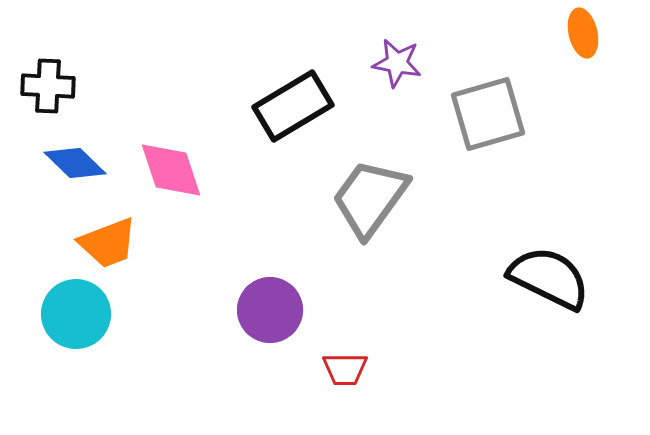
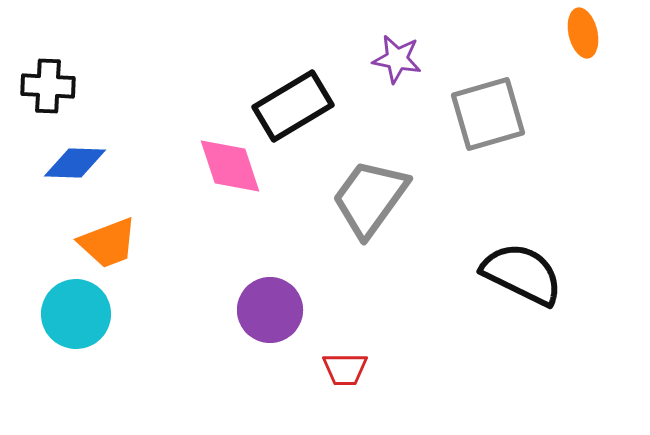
purple star: moved 4 px up
blue diamond: rotated 42 degrees counterclockwise
pink diamond: moved 59 px right, 4 px up
black semicircle: moved 27 px left, 4 px up
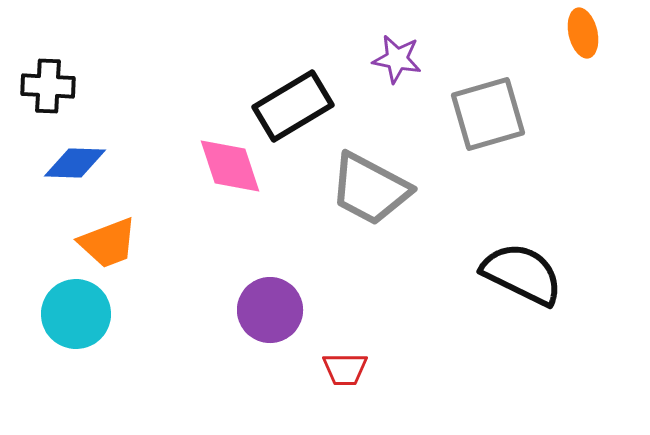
gray trapezoid: moved 9 px up; rotated 98 degrees counterclockwise
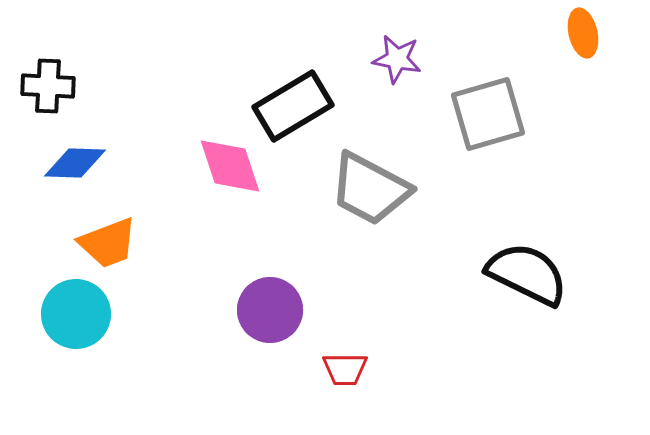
black semicircle: moved 5 px right
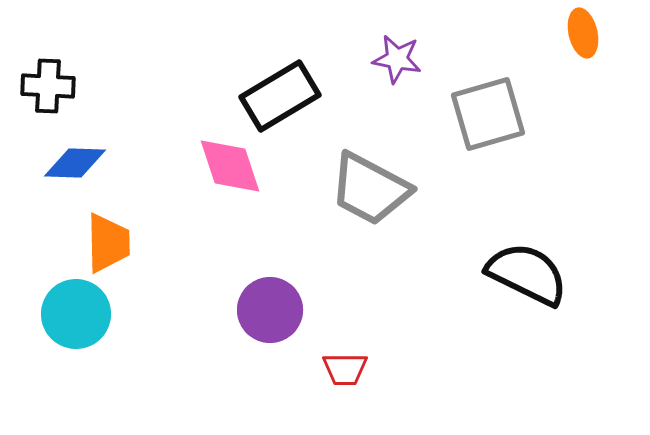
black rectangle: moved 13 px left, 10 px up
orange trapezoid: rotated 70 degrees counterclockwise
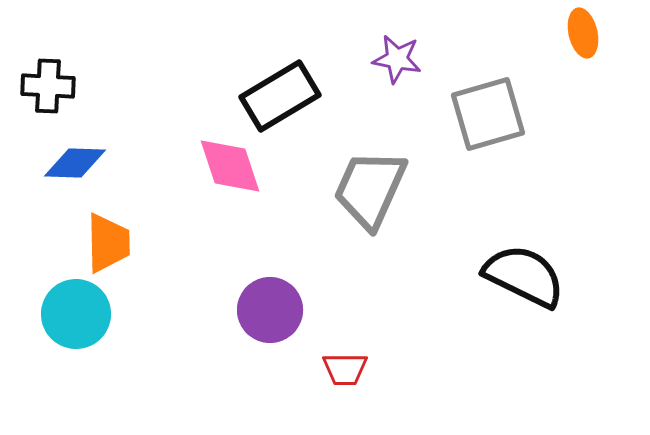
gray trapezoid: rotated 86 degrees clockwise
black semicircle: moved 3 px left, 2 px down
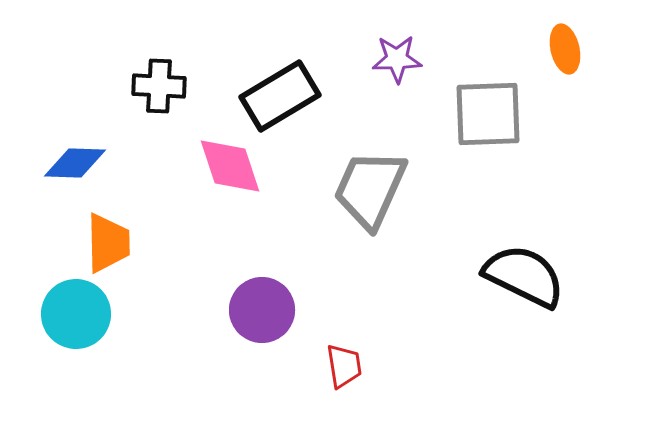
orange ellipse: moved 18 px left, 16 px down
purple star: rotated 12 degrees counterclockwise
black cross: moved 111 px right
gray square: rotated 14 degrees clockwise
purple circle: moved 8 px left
red trapezoid: moved 1 px left, 3 px up; rotated 99 degrees counterclockwise
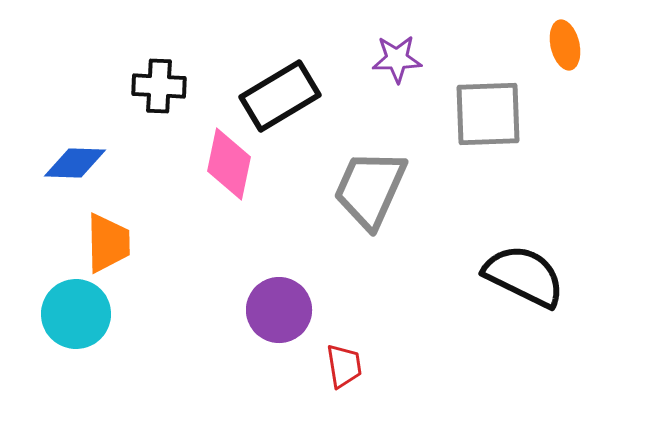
orange ellipse: moved 4 px up
pink diamond: moved 1 px left, 2 px up; rotated 30 degrees clockwise
purple circle: moved 17 px right
